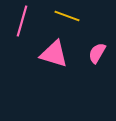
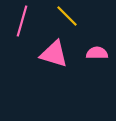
yellow line: rotated 25 degrees clockwise
pink semicircle: rotated 60 degrees clockwise
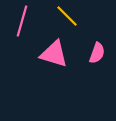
pink semicircle: rotated 110 degrees clockwise
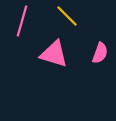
pink semicircle: moved 3 px right
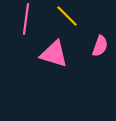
pink line: moved 4 px right, 2 px up; rotated 8 degrees counterclockwise
pink semicircle: moved 7 px up
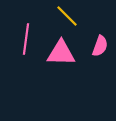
pink line: moved 20 px down
pink triangle: moved 7 px right, 1 px up; rotated 16 degrees counterclockwise
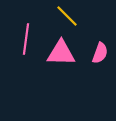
pink semicircle: moved 7 px down
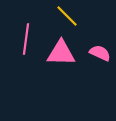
pink semicircle: rotated 85 degrees counterclockwise
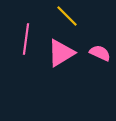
pink triangle: rotated 32 degrees counterclockwise
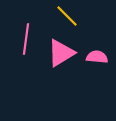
pink semicircle: moved 3 px left, 4 px down; rotated 20 degrees counterclockwise
